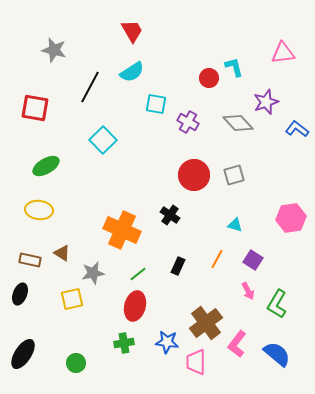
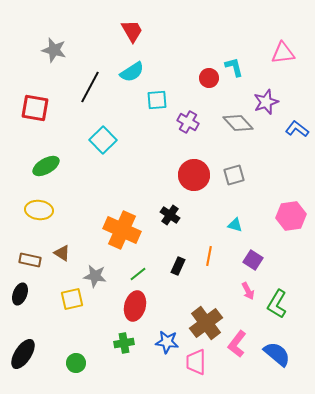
cyan square at (156, 104): moved 1 px right, 4 px up; rotated 15 degrees counterclockwise
pink hexagon at (291, 218): moved 2 px up
orange line at (217, 259): moved 8 px left, 3 px up; rotated 18 degrees counterclockwise
gray star at (93, 273): moved 2 px right, 3 px down; rotated 20 degrees clockwise
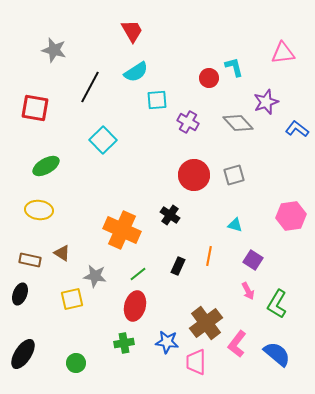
cyan semicircle at (132, 72): moved 4 px right
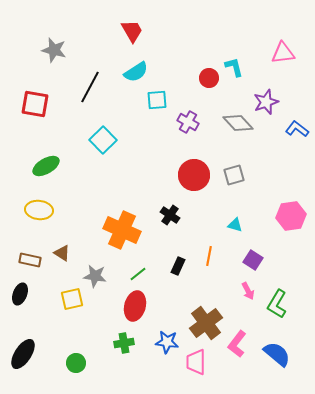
red square at (35, 108): moved 4 px up
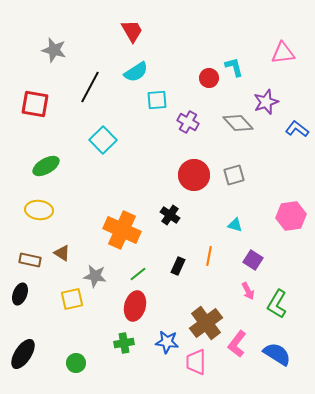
blue semicircle at (277, 354): rotated 8 degrees counterclockwise
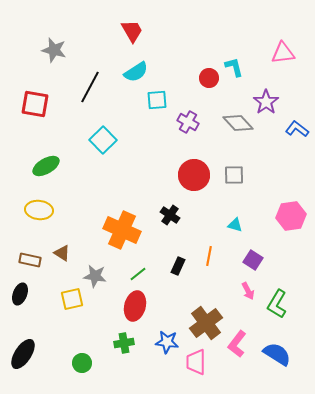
purple star at (266, 102): rotated 15 degrees counterclockwise
gray square at (234, 175): rotated 15 degrees clockwise
green circle at (76, 363): moved 6 px right
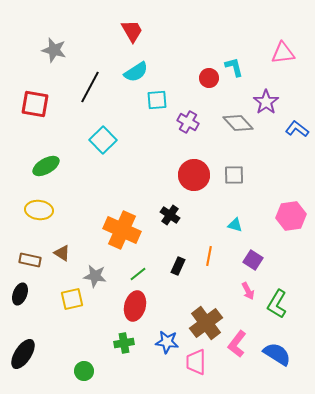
green circle at (82, 363): moved 2 px right, 8 px down
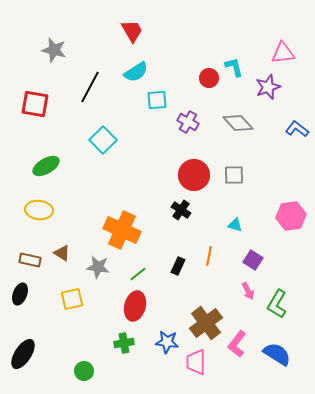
purple star at (266, 102): moved 2 px right, 15 px up; rotated 15 degrees clockwise
black cross at (170, 215): moved 11 px right, 5 px up
gray star at (95, 276): moved 3 px right, 9 px up
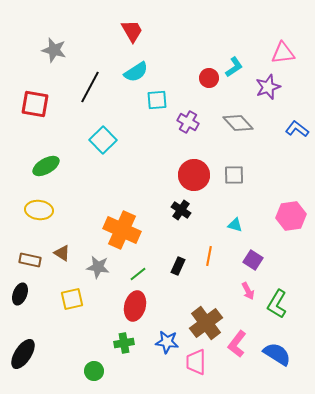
cyan L-shape at (234, 67): rotated 70 degrees clockwise
green circle at (84, 371): moved 10 px right
